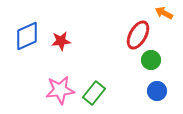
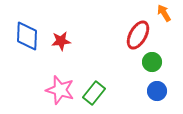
orange arrow: rotated 30 degrees clockwise
blue diamond: rotated 64 degrees counterclockwise
green circle: moved 1 px right, 2 px down
pink star: rotated 24 degrees clockwise
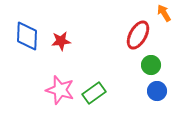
green circle: moved 1 px left, 3 px down
green rectangle: rotated 15 degrees clockwise
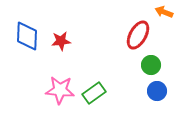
orange arrow: moved 1 px up; rotated 36 degrees counterclockwise
pink star: rotated 12 degrees counterclockwise
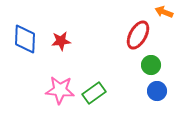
blue diamond: moved 2 px left, 3 px down
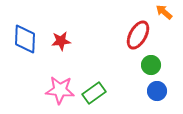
orange arrow: rotated 18 degrees clockwise
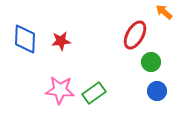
red ellipse: moved 3 px left
green circle: moved 3 px up
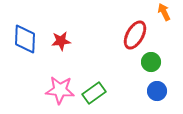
orange arrow: rotated 24 degrees clockwise
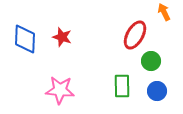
red star: moved 1 px right, 4 px up; rotated 24 degrees clockwise
green circle: moved 1 px up
green rectangle: moved 28 px right, 7 px up; rotated 55 degrees counterclockwise
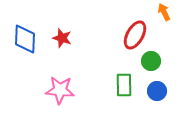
red star: moved 1 px down
green rectangle: moved 2 px right, 1 px up
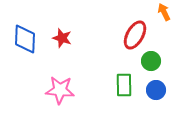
blue circle: moved 1 px left, 1 px up
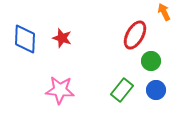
green rectangle: moved 2 px left, 5 px down; rotated 40 degrees clockwise
